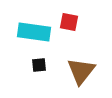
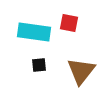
red square: moved 1 px down
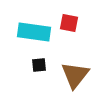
brown triangle: moved 6 px left, 4 px down
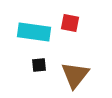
red square: moved 1 px right
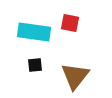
black square: moved 4 px left
brown triangle: moved 1 px down
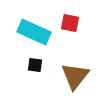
cyan rectangle: rotated 16 degrees clockwise
black square: rotated 14 degrees clockwise
